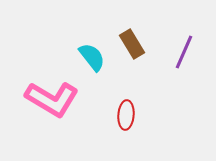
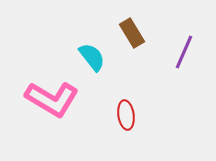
brown rectangle: moved 11 px up
red ellipse: rotated 12 degrees counterclockwise
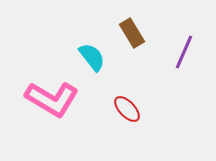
red ellipse: moved 1 px right, 6 px up; rotated 36 degrees counterclockwise
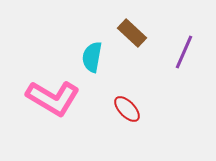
brown rectangle: rotated 16 degrees counterclockwise
cyan semicircle: rotated 132 degrees counterclockwise
pink L-shape: moved 1 px right, 1 px up
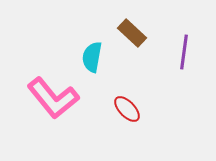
purple line: rotated 16 degrees counterclockwise
pink L-shape: rotated 20 degrees clockwise
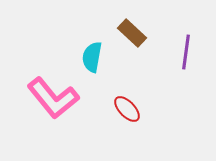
purple line: moved 2 px right
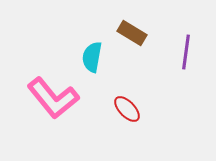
brown rectangle: rotated 12 degrees counterclockwise
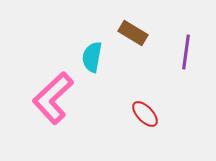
brown rectangle: moved 1 px right
pink L-shape: rotated 86 degrees clockwise
red ellipse: moved 18 px right, 5 px down
